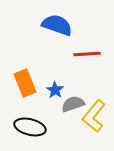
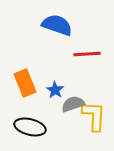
yellow L-shape: rotated 144 degrees clockwise
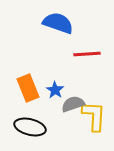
blue semicircle: moved 1 px right, 2 px up
orange rectangle: moved 3 px right, 5 px down
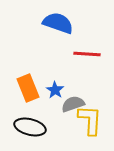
red line: rotated 8 degrees clockwise
yellow L-shape: moved 4 px left, 4 px down
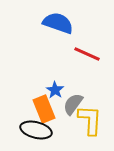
red line: rotated 20 degrees clockwise
orange rectangle: moved 16 px right, 21 px down
gray semicircle: rotated 35 degrees counterclockwise
black ellipse: moved 6 px right, 3 px down
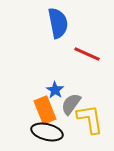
blue semicircle: rotated 60 degrees clockwise
gray semicircle: moved 2 px left
orange rectangle: moved 1 px right, 1 px down
yellow L-shape: moved 1 px up; rotated 12 degrees counterclockwise
black ellipse: moved 11 px right, 2 px down
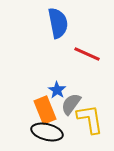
blue star: moved 2 px right
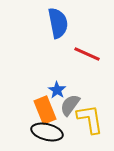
gray semicircle: moved 1 px left, 1 px down
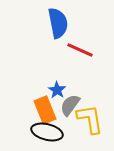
red line: moved 7 px left, 4 px up
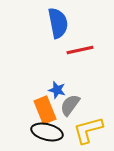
red line: rotated 36 degrees counterclockwise
blue star: rotated 18 degrees counterclockwise
yellow L-shape: moved 2 px left, 11 px down; rotated 96 degrees counterclockwise
